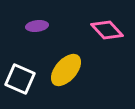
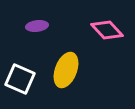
yellow ellipse: rotated 20 degrees counterclockwise
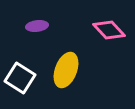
pink diamond: moved 2 px right
white square: moved 1 px up; rotated 8 degrees clockwise
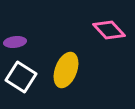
purple ellipse: moved 22 px left, 16 px down
white square: moved 1 px right, 1 px up
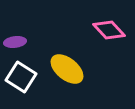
yellow ellipse: moved 1 px right, 1 px up; rotated 72 degrees counterclockwise
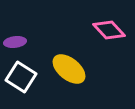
yellow ellipse: moved 2 px right
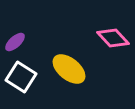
pink diamond: moved 4 px right, 8 px down
purple ellipse: rotated 35 degrees counterclockwise
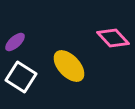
yellow ellipse: moved 3 px up; rotated 8 degrees clockwise
